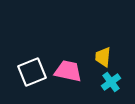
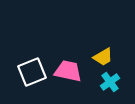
yellow trapezoid: rotated 125 degrees counterclockwise
cyan cross: moved 1 px left
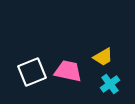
cyan cross: moved 2 px down
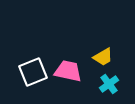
white square: moved 1 px right
cyan cross: moved 1 px left
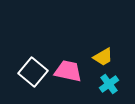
white square: rotated 28 degrees counterclockwise
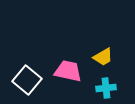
white square: moved 6 px left, 8 px down
cyan cross: moved 3 px left, 4 px down; rotated 30 degrees clockwise
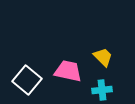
yellow trapezoid: rotated 105 degrees counterclockwise
cyan cross: moved 4 px left, 2 px down
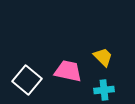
cyan cross: moved 2 px right
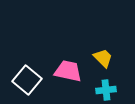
yellow trapezoid: moved 1 px down
cyan cross: moved 2 px right
